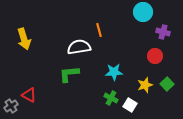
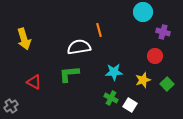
yellow star: moved 2 px left, 5 px up
red triangle: moved 5 px right, 13 px up
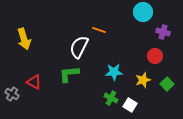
orange line: rotated 56 degrees counterclockwise
white semicircle: rotated 55 degrees counterclockwise
gray cross: moved 1 px right, 12 px up; rotated 24 degrees counterclockwise
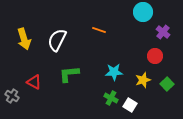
purple cross: rotated 24 degrees clockwise
white semicircle: moved 22 px left, 7 px up
gray cross: moved 2 px down
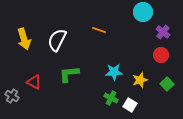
red circle: moved 6 px right, 1 px up
yellow star: moved 3 px left
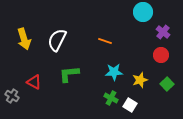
orange line: moved 6 px right, 11 px down
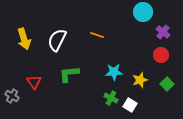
orange line: moved 8 px left, 6 px up
red triangle: rotated 28 degrees clockwise
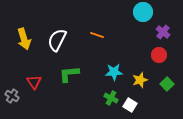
red circle: moved 2 px left
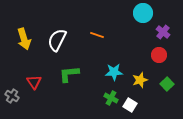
cyan circle: moved 1 px down
